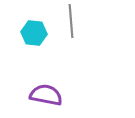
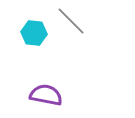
gray line: rotated 40 degrees counterclockwise
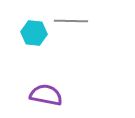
gray line: rotated 44 degrees counterclockwise
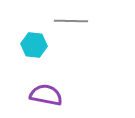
cyan hexagon: moved 12 px down
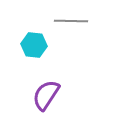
purple semicircle: rotated 68 degrees counterclockwise
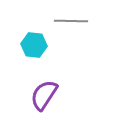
purple semicircle: moved 2 px left
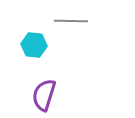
purple semicircle: rotated 16 degrees counterclockwise
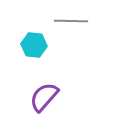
purple semicircle: moved 2 px down; rotated 24 degrees clockwise
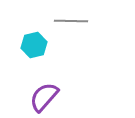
cyan hexagon: rotated 20 degrees counterclockwise
